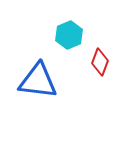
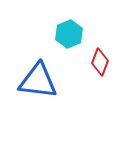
cyan hexagon: moved 1 px up
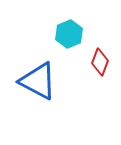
blue triangle: rotated 21 degrees clockwise
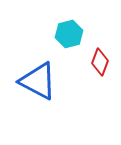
cyan hexagon: rotated 8 degrees clockwise
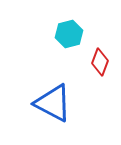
blue triangle: moved 15 px right, 22 px down
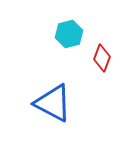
red diamond: moved 2 px right, 4 px up
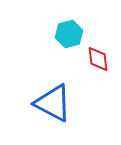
red diamond: moved 4 px left, 1 px down; rotated 28 degrees counterclockwise
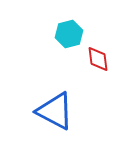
blue triangle: moved 2 px right, 8 px down
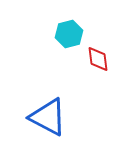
blue triangle: moved 7 px left, 6 px down
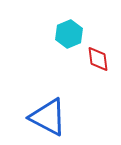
cyan hexagon: rotated 8 degrees counterclockwise
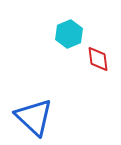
blue triangle: moved 14 px left; rotated 15 degrees clockwise
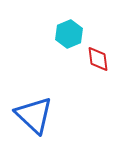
blue triangle: moved 2 px up
